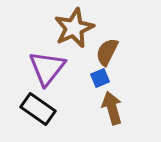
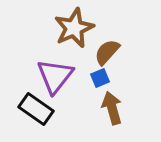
brown semicircle: rotated 16 degrees clockwise
purple triangle: moved 8 px right, 8 px down
black rectangle: moved 2 px left
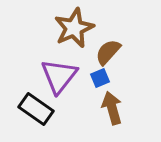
brown semicircle: moved 1 px right
purple triangle: moved 4 px right
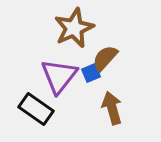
brown semicircle: moved 3 px left, 6 px down
blue square: moved 9 px left, 5 px up
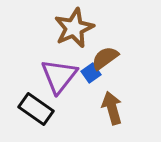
brown semicircle: rotated 12 degrees clockwise
blue square: rotated 12 degrees counterclockwise
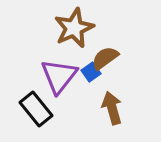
blue square: moved 1 px up
black rectangle: rotated 16 degrees clockwise
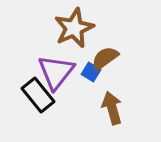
blue square: rotated 24 degrees counterclockwise
purple triangle: moved 3 px left, 4 px up
black rectangle: moved 2 px right, 14 px up
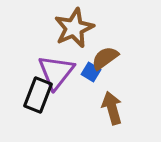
black rectangle: rotated 60 degrees clockwise
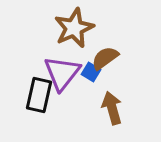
purple triangle: moved 6 px right, 1 px down
black rectangle: moved 1 px right; rotated 8 degrees counterclockwise
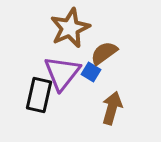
brown star: moved 4 px left
brown semicircle: moved 1 px left, 5 px up
brown arrow: rotated 32 degrees clockwise
